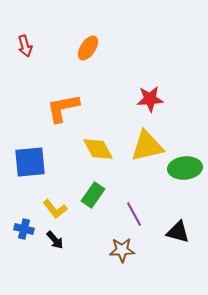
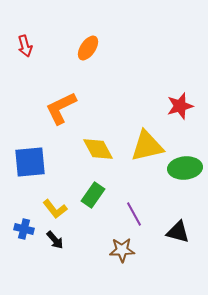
red star: moved 30 px right, 7 px down; rotated 12 degrees counterclockwise
orange L-shape: moved 2 px left; rotated 15 degrees counterclockwise
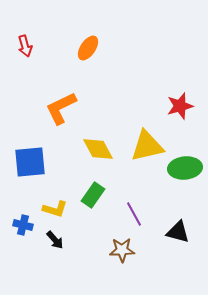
yellow L-shape: rotated 35 degrees counterclockwise
blue cross: moved 1 px left, 4 px up
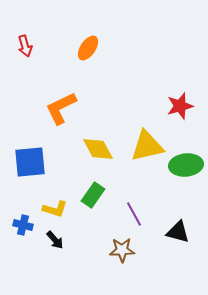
green ellipse: moved 1 px right, 3 px up
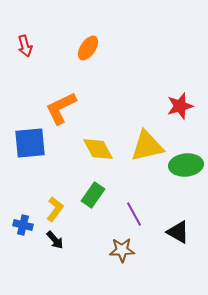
blue square: moved 19 px up
yellow L-shape: rotated 70 degrees counterclockwise
black triangle: rotated 15 degrees clockwise
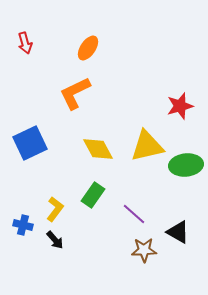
red arrow: moved 3 px up
orange L-shape: moved 14 px right, 15 px up
blue square: rotated 20 degrees counterclockwise
purple line: rotated 20 degrees counterclockwise
brown star: moved 22 px right
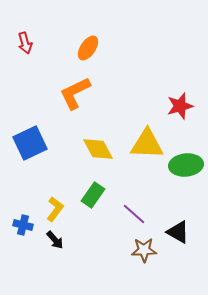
yellow triangle: moved 2 px up; rotated 15 degrees clockwise
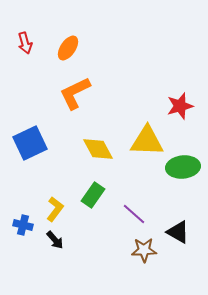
orange ellipse: moved 20 px left
yellow triangle: moved 3 px up
green ellipse: moved 3 px left, 2 px down
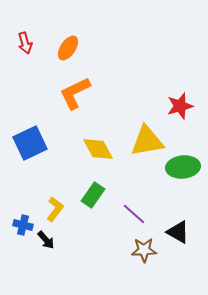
yellow triangle: rotated 12 degrees counterclockwise
black arrow: moved 9 px left
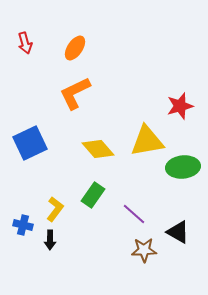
orange ellipse: moved 7 px right
yellow diamond: rotated 12 degrees counterclockwise
black arrow: moved 4 px right; rotated 42 degrees clockwise
